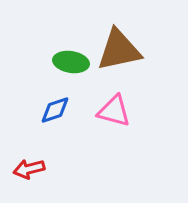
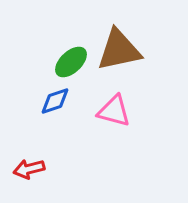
green ellipse: rotated 52 degrees counterclockwise
blue diamond: moved 9 px up
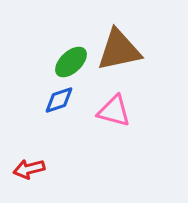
blue diamond: moved 4 px right, 1 px up
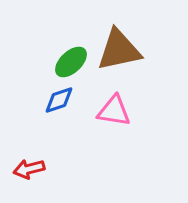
pink triangle: rotated 6 degrees counterclockwise
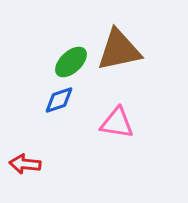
pink triangle: moved 3 px right, 12 px down
red arrow: moved 4 px left, 5 px up; rotated 20 degrees clockwise
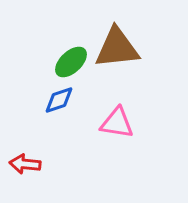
brown triangle: moved 2 px left, 2 px up; rotated 6 degrees clockwise
